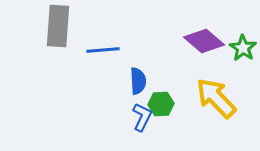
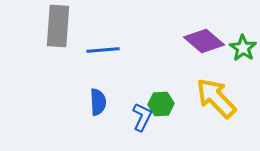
blue semicircle: moved 40 px left, 21 px down
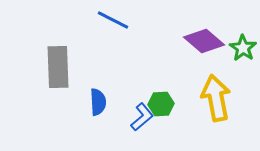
gray rectangle: moved 41 px down; rotated 6 degrees counterclockwise
blue line: moved 10 px right, 30 px up; rotated 32 degrees clockwise
yellow arrow: rotated 33 degrees clockwise
blue L-shape: rotated 24 degrees clockwise
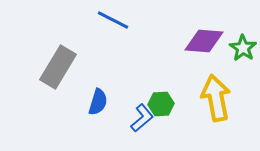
purple diamond: rotated 36 degrees counterclockwise
gray rectangle: rotated 33 degrees clockwise
blue semicircle: rotated 20 degrees clockwise
blue L-shape: moved 1 px down
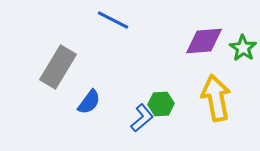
purple diamond: rotated 9 degrees counterclockwise
blue semicircle: moved 9 px left; rotated 20 degrees clockwise
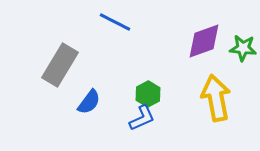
blue line: moved 2 px right, 2 px down
purple diamond: rotated 15 degrees counterclockwise
green star: rotated 28 degrees counterclockwise
gray rectangle: moved 2 px right, 2 px up
green hexagon: moved 13 px left, 10 px up; rotated 25 degrees counterclockwise
blue L-shape: rotated 16 degrees clockwise
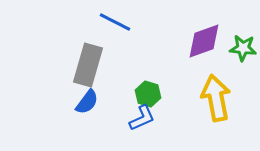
gray rectangle: moved 28 px right; rotated 15 degrees counterclockwise
green hexagon: rotated 15 degrees counterclockwise
blue semicircle: moved 2 px left
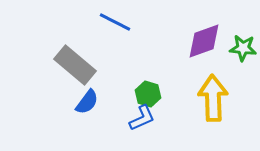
gray rectangle: moved 13 px left; rotated 66 degrees counterclockwise
yellow arrow: moved 3 px left; rotated 9 degrees clockwise
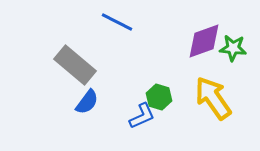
blue line: moved 2 px right
green star: moved 10 px left
green hexagon: moved 11 px right, 3 px down
yellow arrow: rotated 33 degrees counterclockwise
blue L-shape: moved 2 px up
